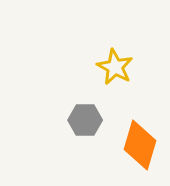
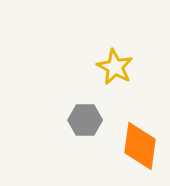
orange diamond: moved 1 px down; rotated 9 degrees counterclockwise
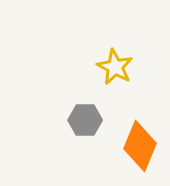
orange diamond: rotated 15 degrees clockwise
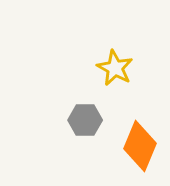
yellow star: moved 1 px down
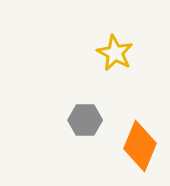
yellow star: moved 15 px up
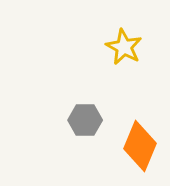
yellow star: moved 9 px right, 6 px up
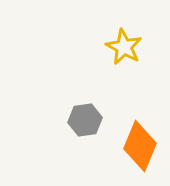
gray hexagon: rotated 8 degrees counterclockwise
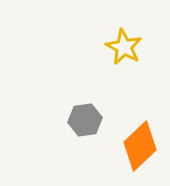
orange diamond: rotated 24 degrees clockwise
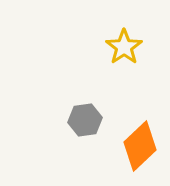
yellow star: rotated 9 degrees clockwise
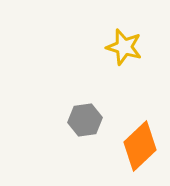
yellow star: rotated 21 degrees counterclockwise
